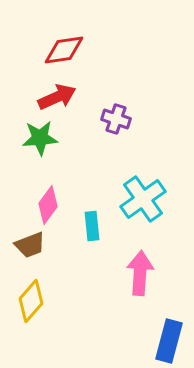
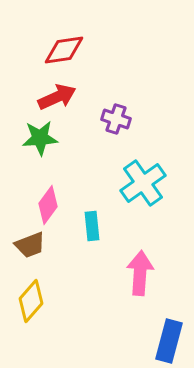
cyan cross: moved 16 px up
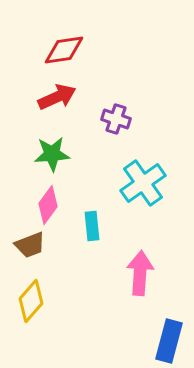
green star: moved 12 px right, 16 px down
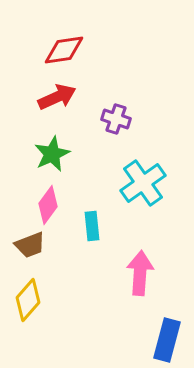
green star: rotated 21 degrees counterclockwise
yellow diamond: moved 3 px left, 1 px up
blue rectangle: moved 2 px left, 1 px up
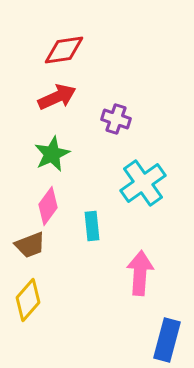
pink diamond: moved 1 px down
